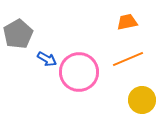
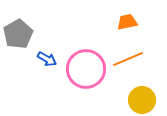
pink circle: moved 7 px right, 3 px up
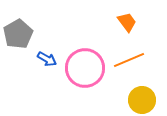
orange trapezoid: rotated 65 degrees clockwise
orange line: moved 1 px right, 1 px down
pink circle: moved 1 px left, 1 px up
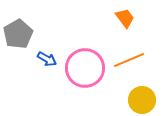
orange trapezoid: moved 2 px left, 4 px up
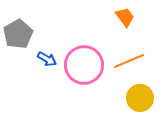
orange trapezoid: moved 1 px up
orange line: moved 1 px down
pink circle: moved 1 px left, 3 px up
yellow circle: moved 2 px left, 2 px up
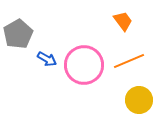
orange trapezoid: moved 2 px left, 4 px down
yellow circle: moved 1 px left, 2 px down
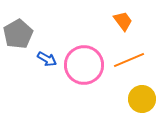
orange line: moved 1 px up
yellow circle: moved 3 px right, 1 px up
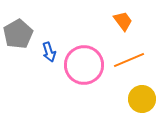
blue arrow: moved 2 px right, 7 px up; rotated 42 degrees clockwise
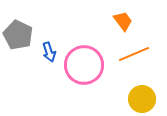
gray pentagon: moved 1 px down; rotated 16 degrees counterclockwise
orange line: moved 5 px right, 6 px up
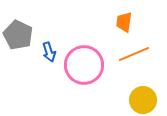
orange trapezoid: moved 1 px right, 1 px down; rotated 135 degrees counterclockwise
yellow circle: moved 1 px right, 1 px down
